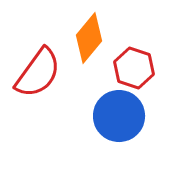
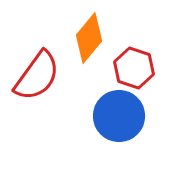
red semicircle: moved 1 px left, 3 px down
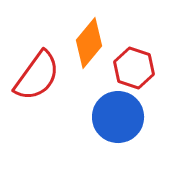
orange diamond: moved 5 px down
blue circle: moved 1 px left, 1 px down
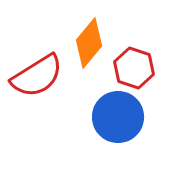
red semicircle: rotated 22 degrees clockwise
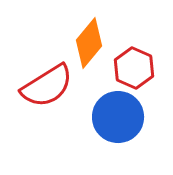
red hexagon: rotated 6 degrees clockwise
red semicircle: moved 10 px right, 10 px down
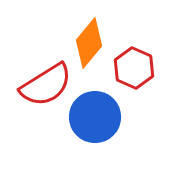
red semicircle: moved 1 px left, 1 px up
blue circle: moved 23 px left
